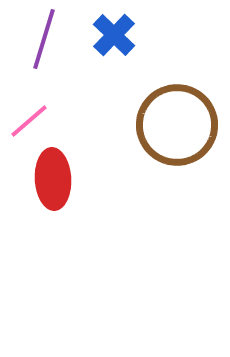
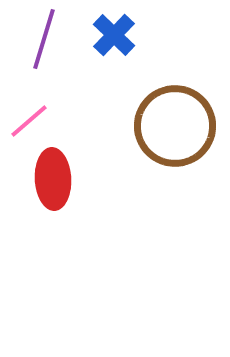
brown circle: moved 2 px left, 1 px down
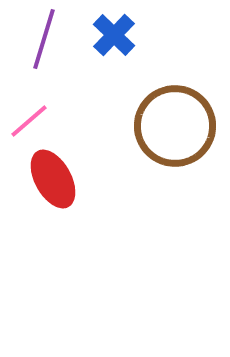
red ellipse: rotated 26 degrees counterclockwise
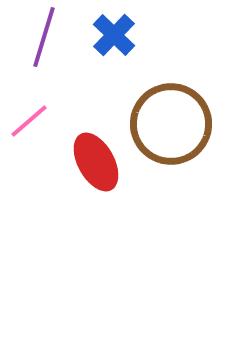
purple line: moved 2 px up
brown circle: moved 4 px left, 2 px up
red ellipse: moved 43 px right, 17 px up
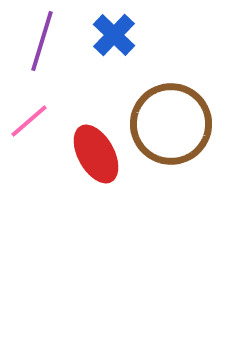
purple line: moved 2 px left, 4 px down
red ellipse: moved 8 px up
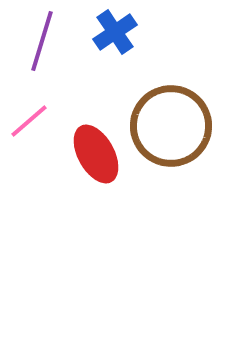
blue cross: moved 1 px right, 3 px up; rotated 12 degrees clockwise
brown circle: moved 2 px down
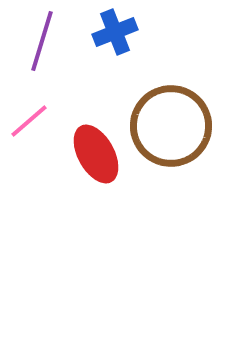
blue cross: rotated 12 degrees clockwise
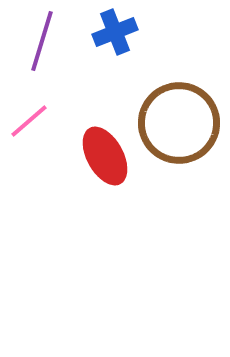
brown circle: moved 8 px right, 3 px up
red ellipse: moved 9 px right, 2 px down
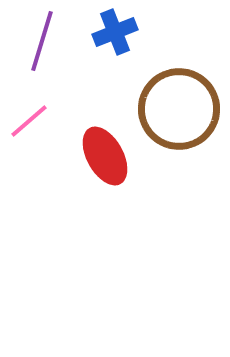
brown circle: moved 14 px up
